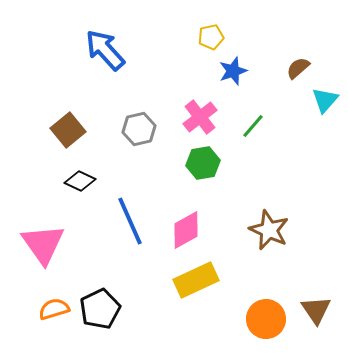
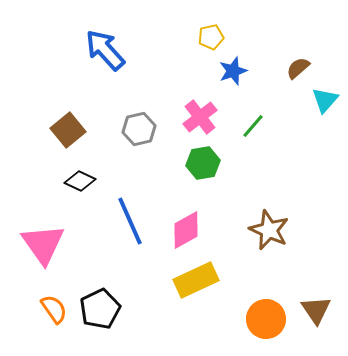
orange semicircle: rotated 72 degrees clockwise
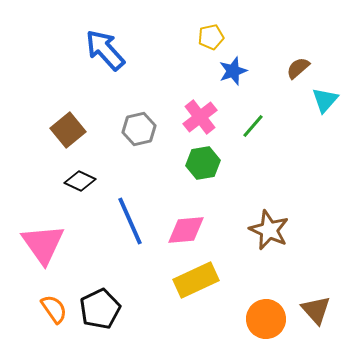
pink diamond: rotated 24 degrees clockwise
brown triangle: rotated 8 degrees counterclockwise
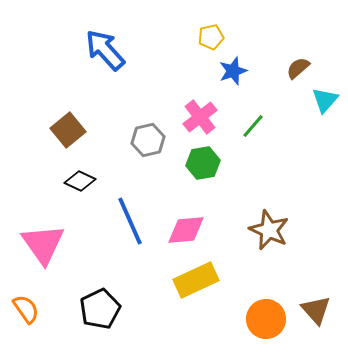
gray hexagon: moved 9 px right, 11 px down
orange semicircle: moved 28 px left
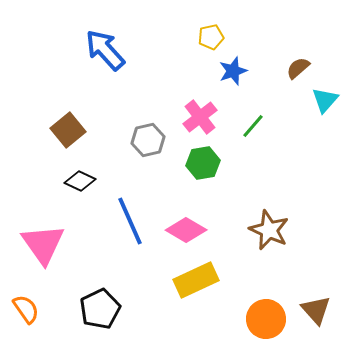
pink diamond: rotated 36 degrees clockwise
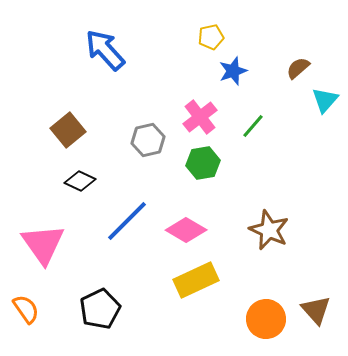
blue line: moved 3 px left; rotated 69 degrees clockwise
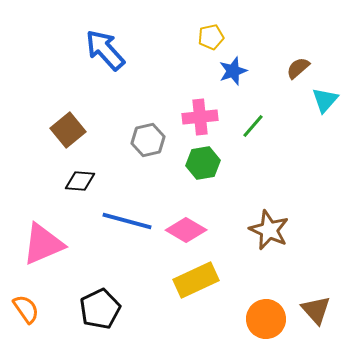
pink cross: rotated 32 degrees clockwise
black diamond: rotated 20 degrees counterclockwise
blue line: rotated 60 degrees clockwise
pink triangle: rotated 42 degrees clockwise
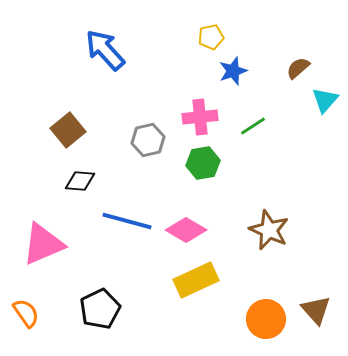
green line: rotated 16 degrees clockwise
orange semicircle: moved 4 px down
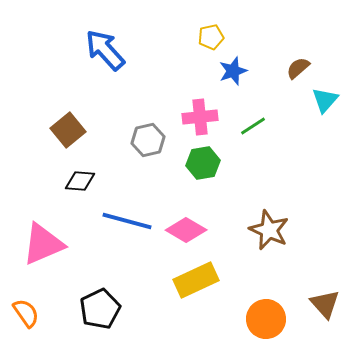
brown triangle: moved 9 px right, 6 px up
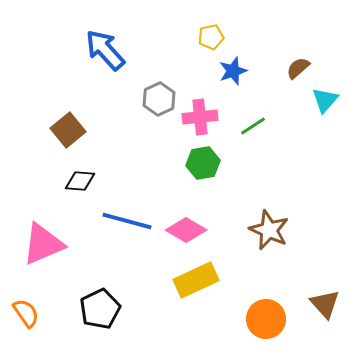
gray hexagon: moved 11 px right, 41 px up; rotated 12 degrees counterclockwise
